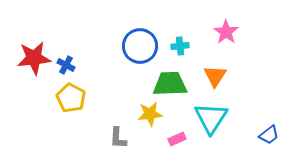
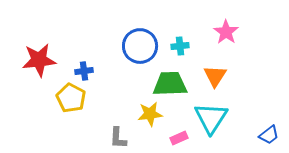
red star: moved 5 px right, 2 px down
blue cross: moved 18 px right, 6 px down; rotated 36 degrees counterclockwise
pink rectangle: moved 2 px right, 1 px up
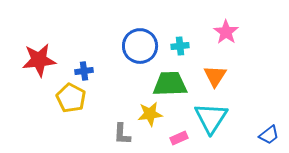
gray L-shape: moved 4 px right, 4 px up
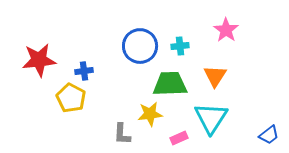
pink star: moved 2 px up
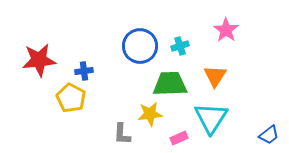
cyan cross: rotated 12 degrees counterclockwise
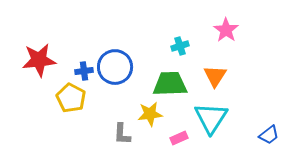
blue circle: moved 25 px left, 21 px down
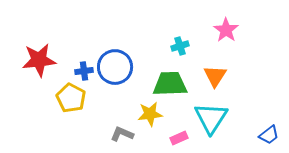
gray L-shape: rotated 110 degrees clockwise
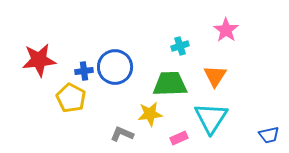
blue trapezoid: rotated 25 degrees clockwise
